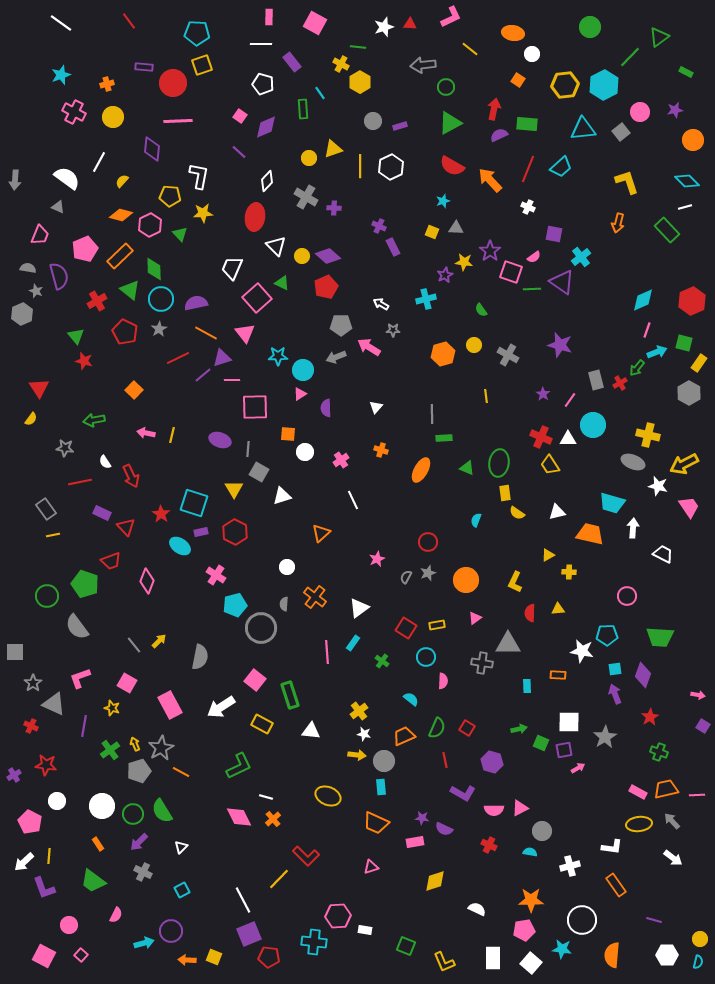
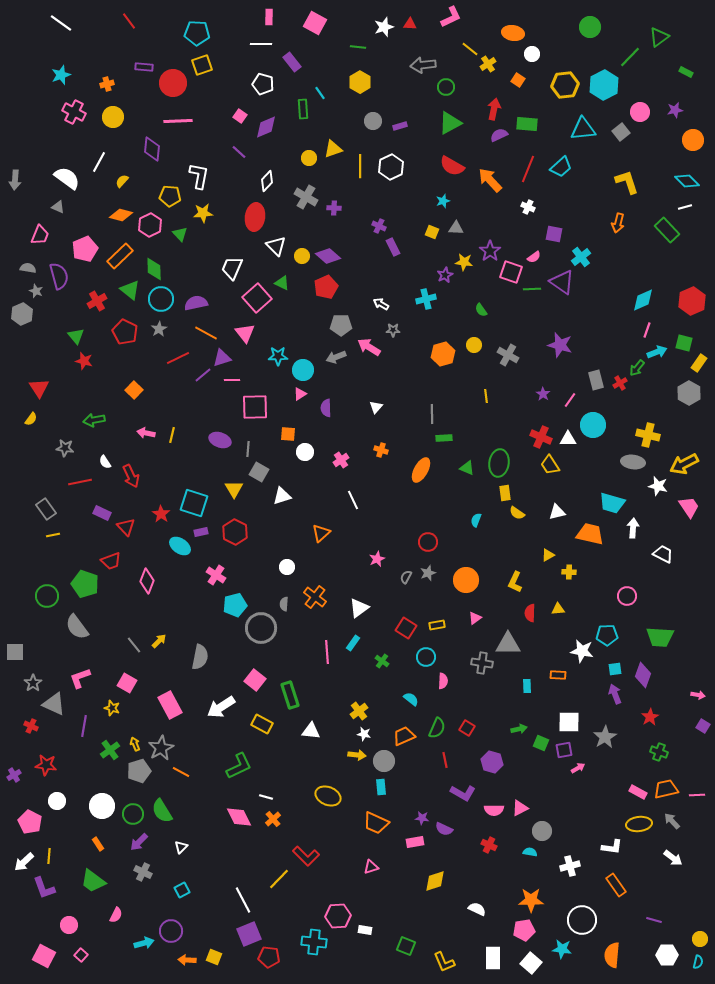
yellow cross at (341, 64): moved 147 px right; rotated 28 degrees clockwise
gray ellipse at (633, 462): rotated 15 degrees counterclockwise
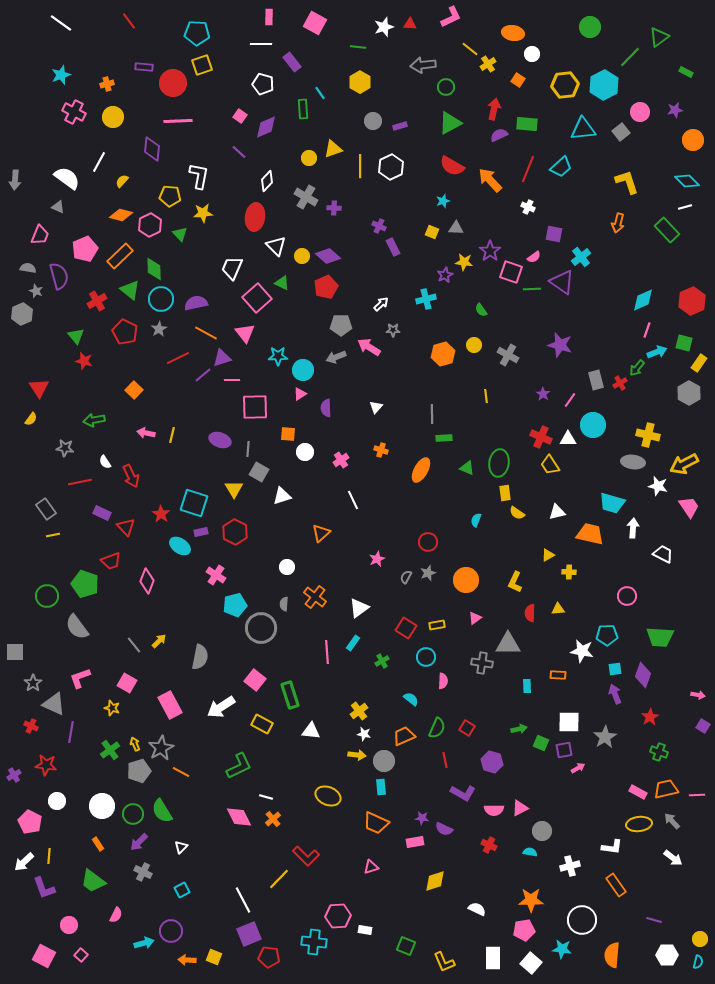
white arrow at (381, 304): rotated 105 degrees clockwise
green cross at (382, 661): rotated 24 degrees clockwise
purple line at (84, 726): moved 13 px left, 6 px down
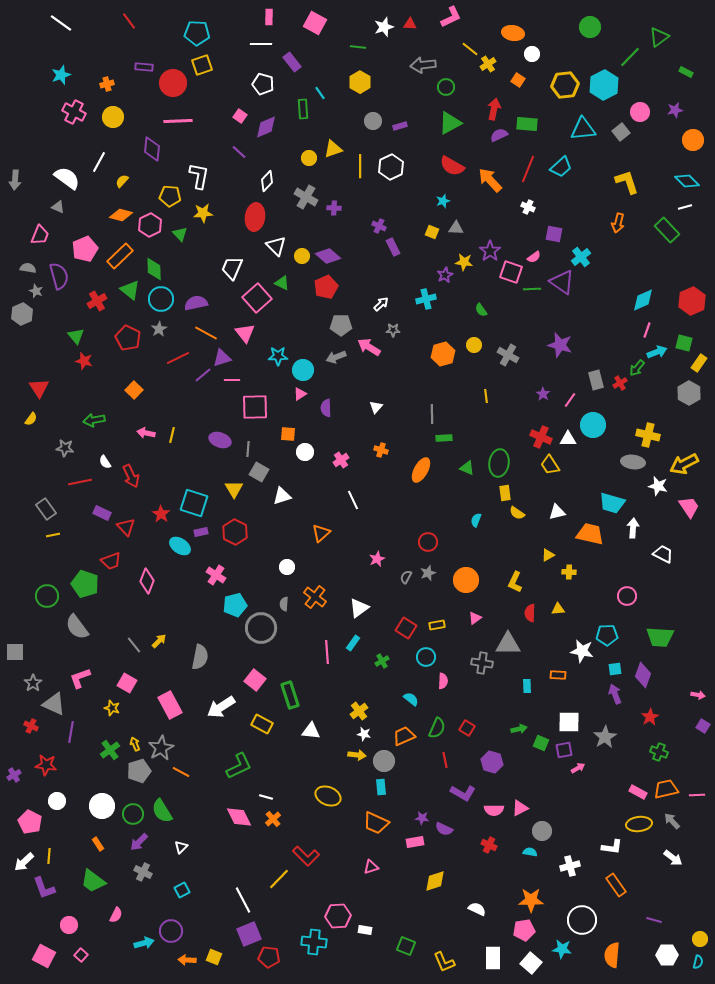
red pentagon at (125, 332): moved 3 px right, 6 px down
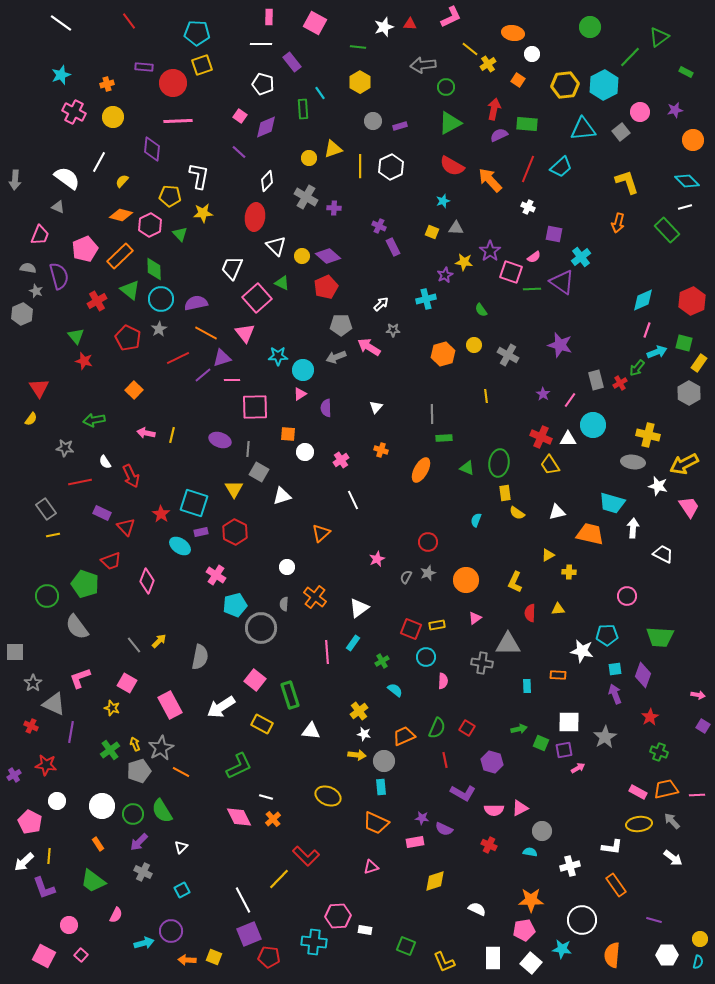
red square at (406, 628): moved 5 px right, 1 px down; rotated 10 degrees counterclockwise
cyan semicircle at (411, 699): moved 16 px left, 9 px up
